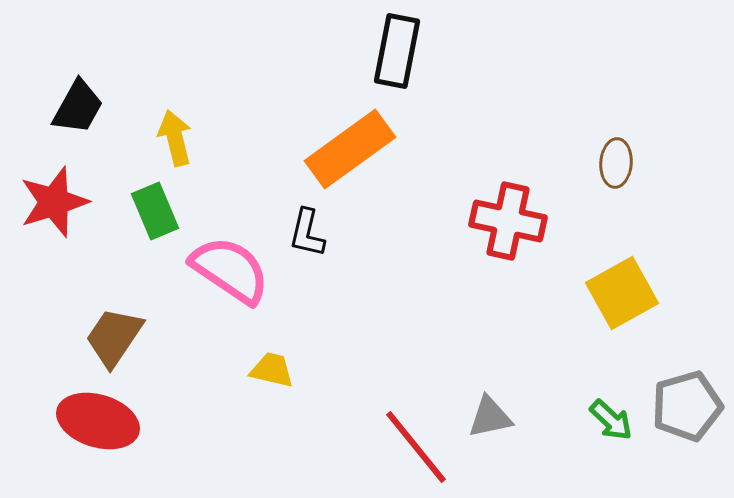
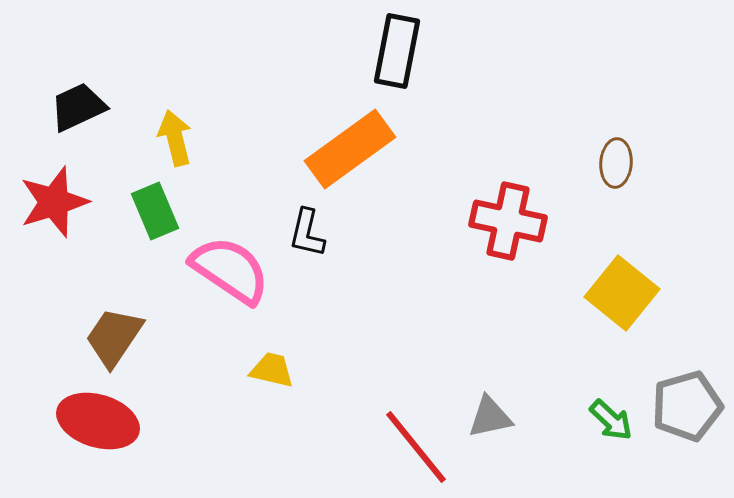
black trapezoid: rotated 144 degrees counterclockwise
yellow square: rotated 22 degrees counterclockwise
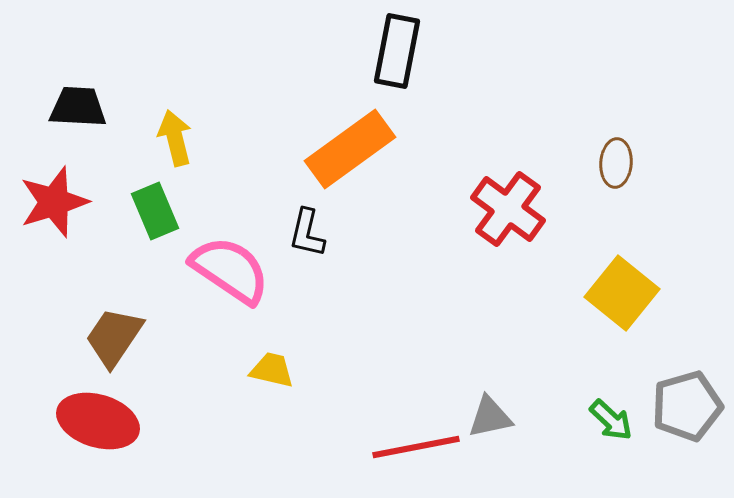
black trapezoid: rotated 28 degrees clockwise
red cross: moved 12 px up; rotated 24 degrees clockwise
red line: rotated 62 degrees counterclockwise
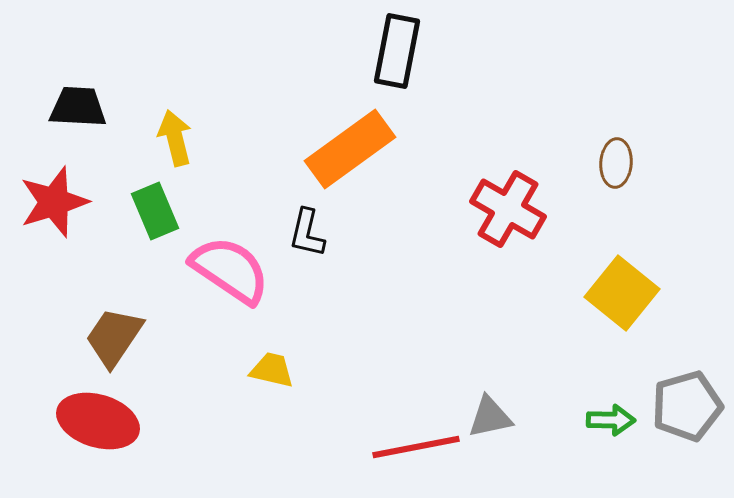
red cross: rotated 6 degrees counterclockwise
green arrow: rotated 42 degrees counterclockwise
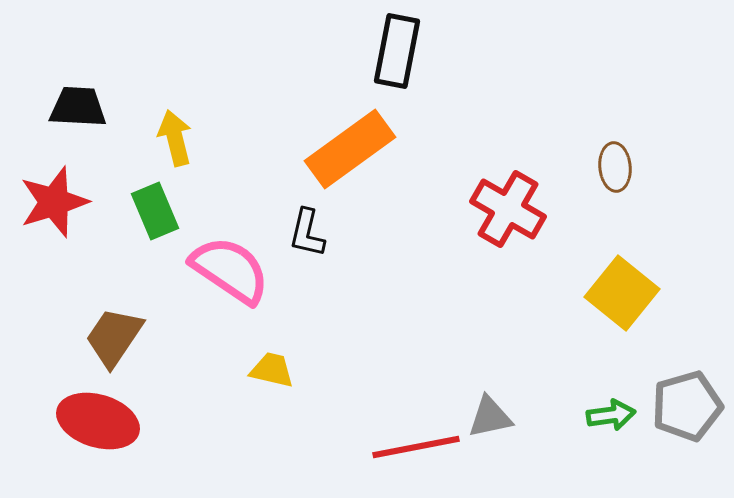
brown ellipse: moved 1 px left, 4 px down; rotated 9 degrees counterclockwise
green arrow: moved 5 px up; rotated 9 degrees counterclockwise
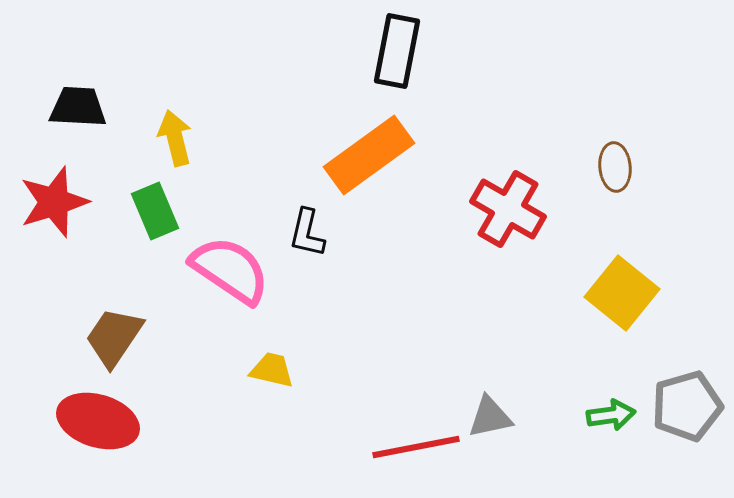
orange rectangle: moved 19 px right, 6 px down
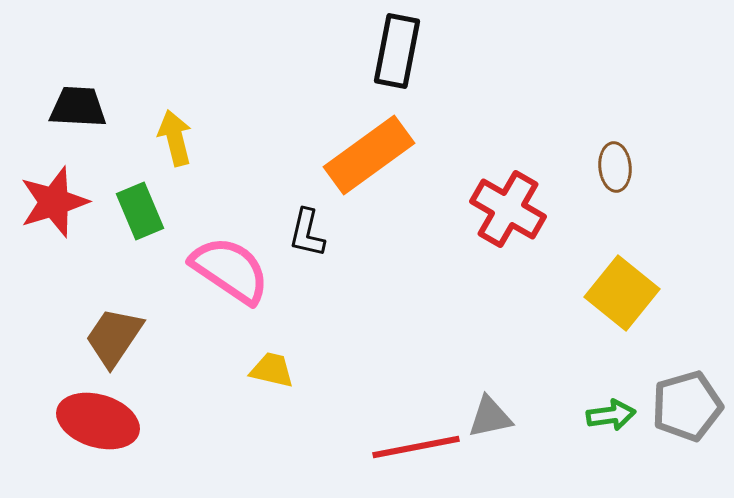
green rectangle: moved 15 px left
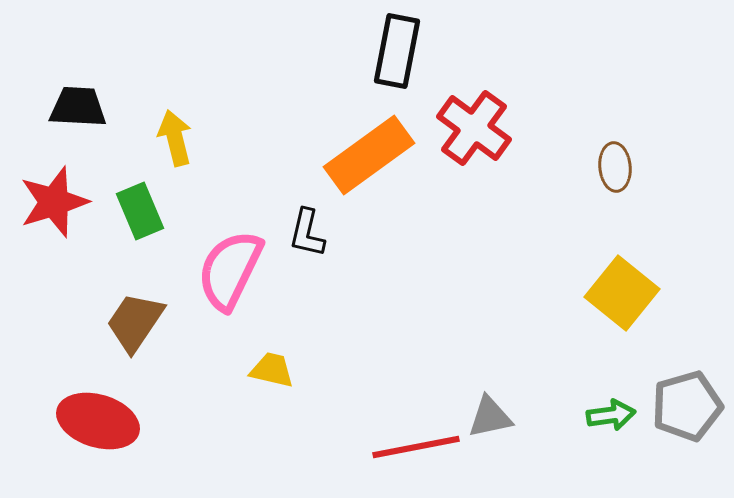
red cross: moved 34 px left, 81 px up; rotated 6 degrees clockwise
pink semicircle: rotated 98 degrees counterclockwise
brown trapezoid: moved 21 px right, 15 px up
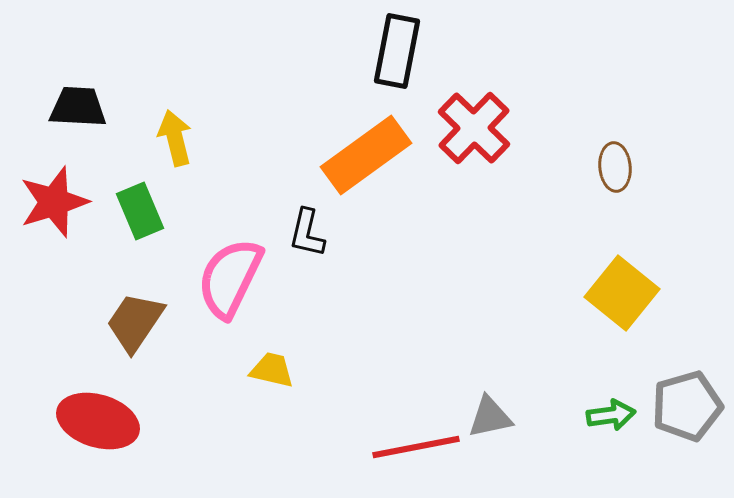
red cross: rotated 8 degrees clockwise
orange rectangle: moved 3 px left
pink semicircle: moved 8 px down
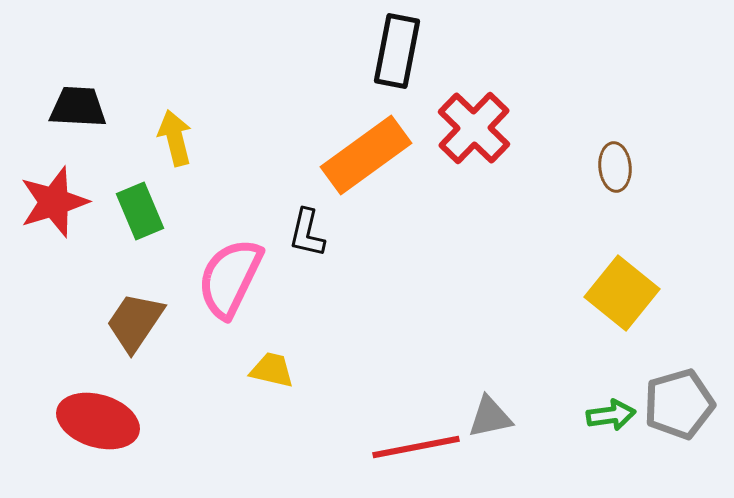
gray pentagon: moved 8 px left, 2 px up
